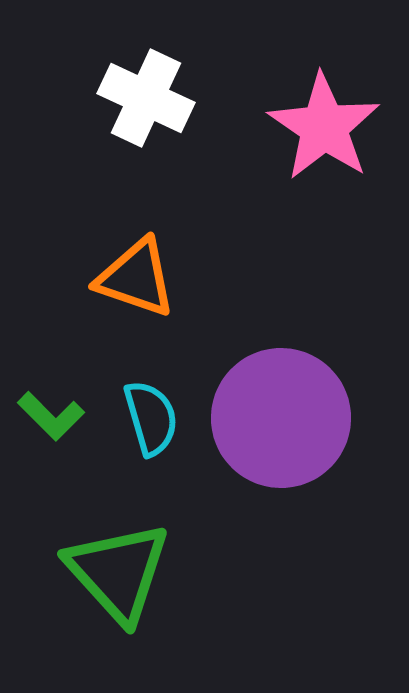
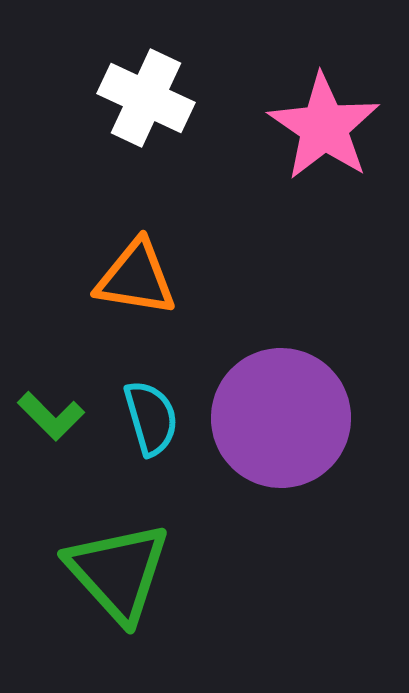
orange triangle: rotated 10 degrees counterclockwise
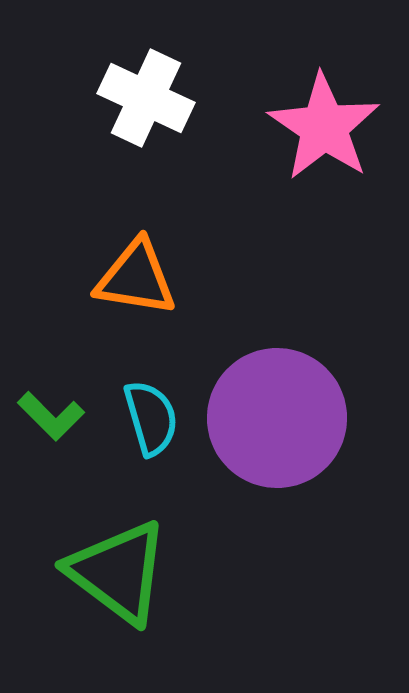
purple circle: moved 4 px left
green triangle: rotated 11 degrees counterclockwise
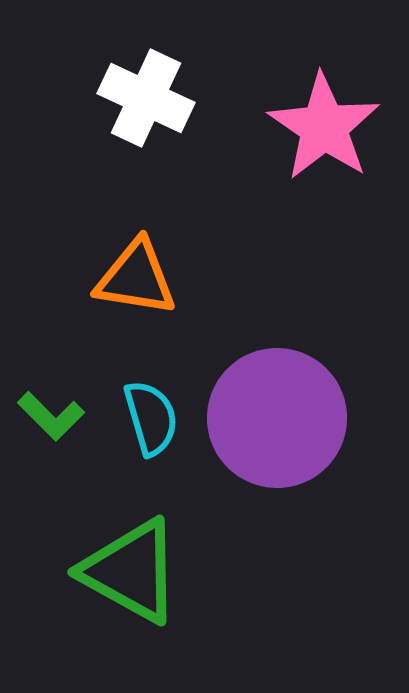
green triangle: moved 13 px right, 1 px up; rotated 8 degrees counterclockwise
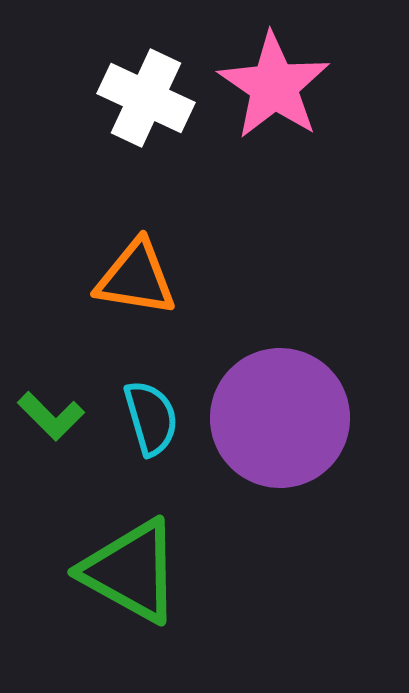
pink star: moved 50 px left, 41 px up
purple circle: moved 3 px right
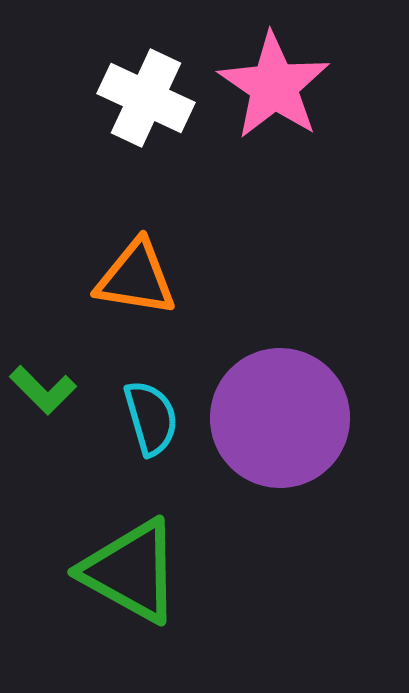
green L-shape: moved 8 px left, 26 px up
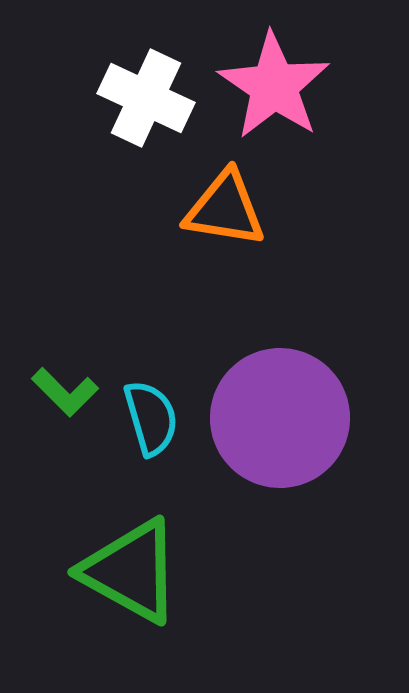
orange triangle: moved 89 px right, 69 px up
green L-shape: moved 22 px right, 2 px down
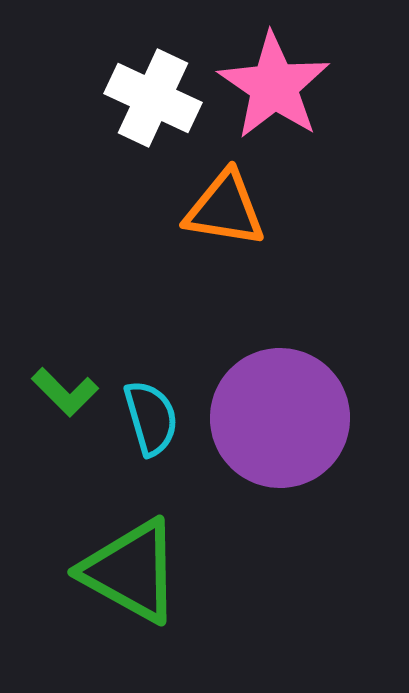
white cross: moved 7 px right
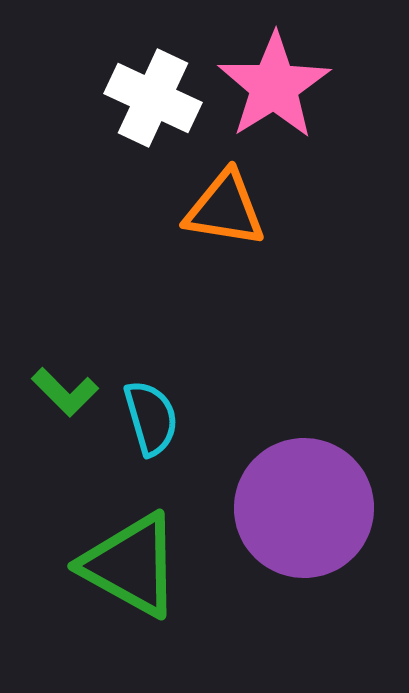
pink star: rotated 6 degrees clockwise
purple circle: moved 24 px right, 90 px down
green triangle: moved 6 px up
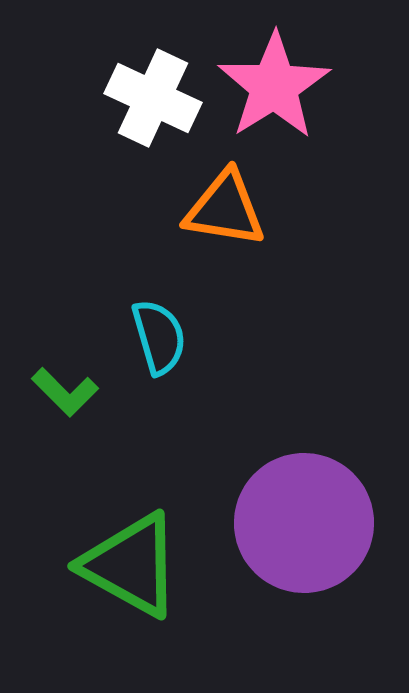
cyan semicircle: moved 8 px right, 81 px up
purple circle: moved 15 px down
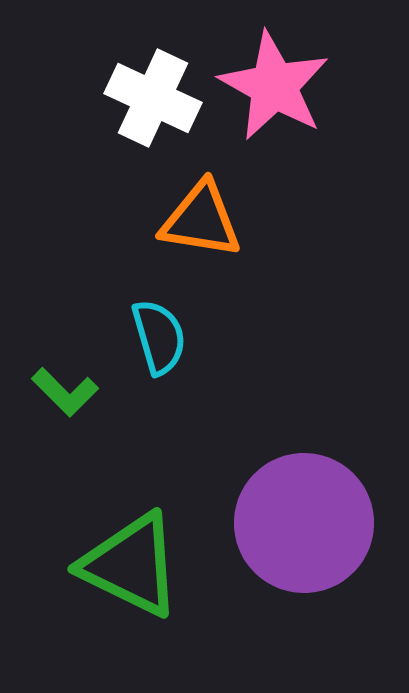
pink star: rotated 11 degrees counterclockwise
orange triangle: moved 24 px left, 11 px down
green triangle: rotated 3 degrees counterclockwise
